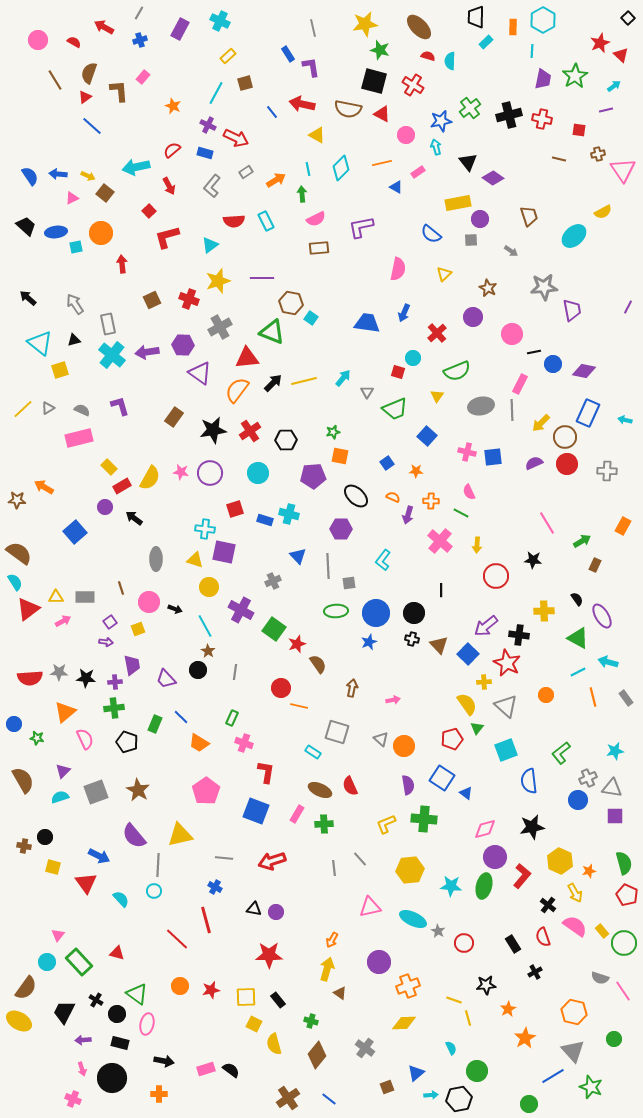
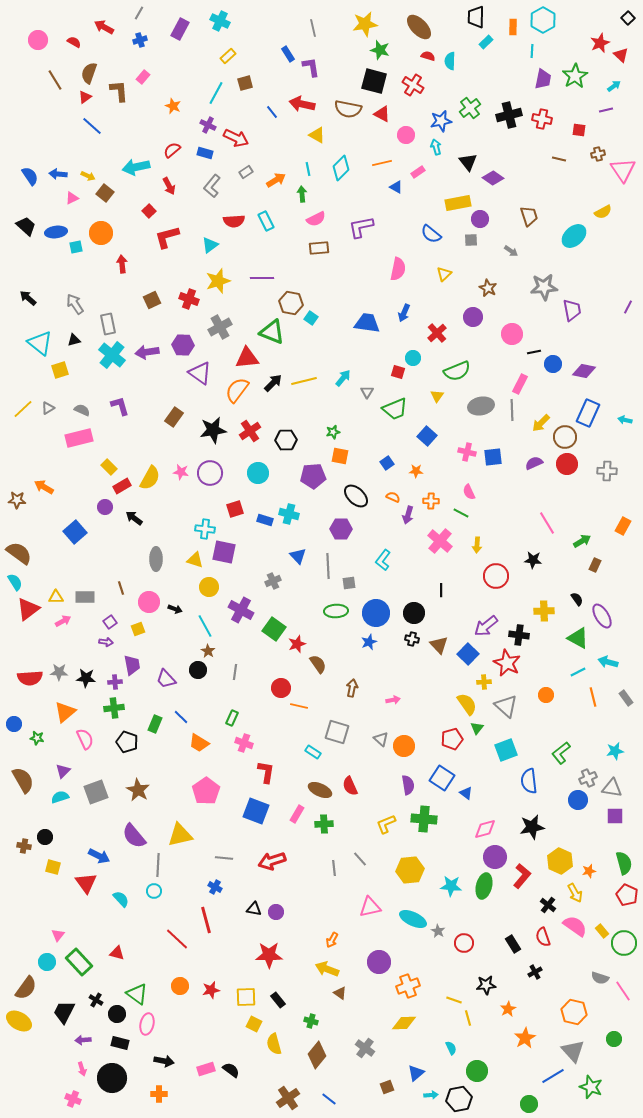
yellow arrow at (327, 969): rotated 85 degrees counterclockwise
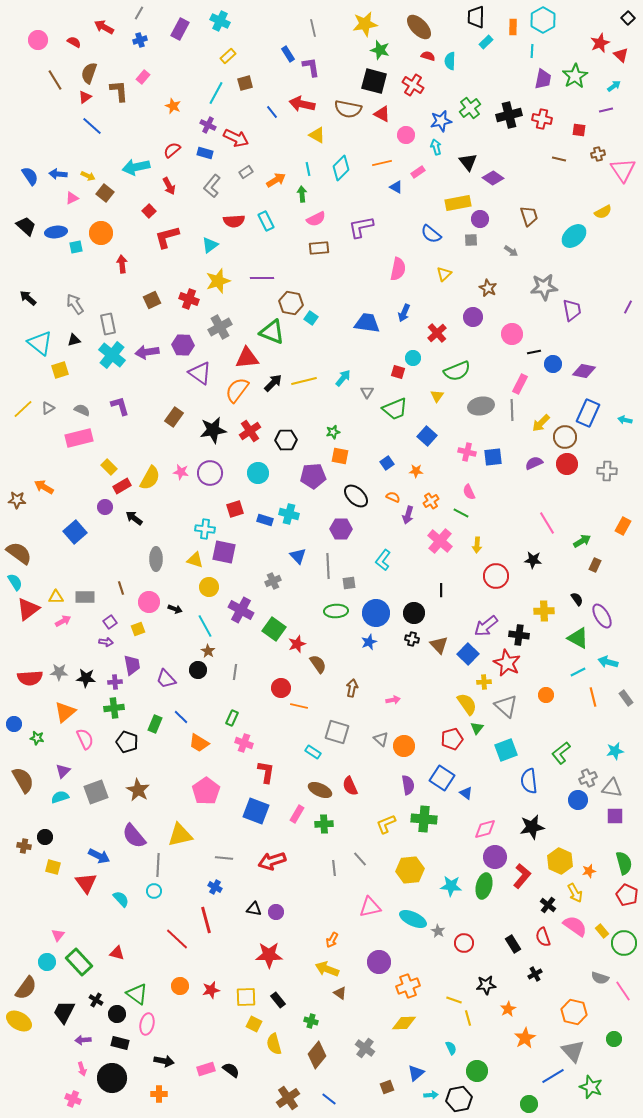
orange cross at (431, 501): rotated 35 degrees counterclockwise
black cross at (535, 972): moved 2 px down
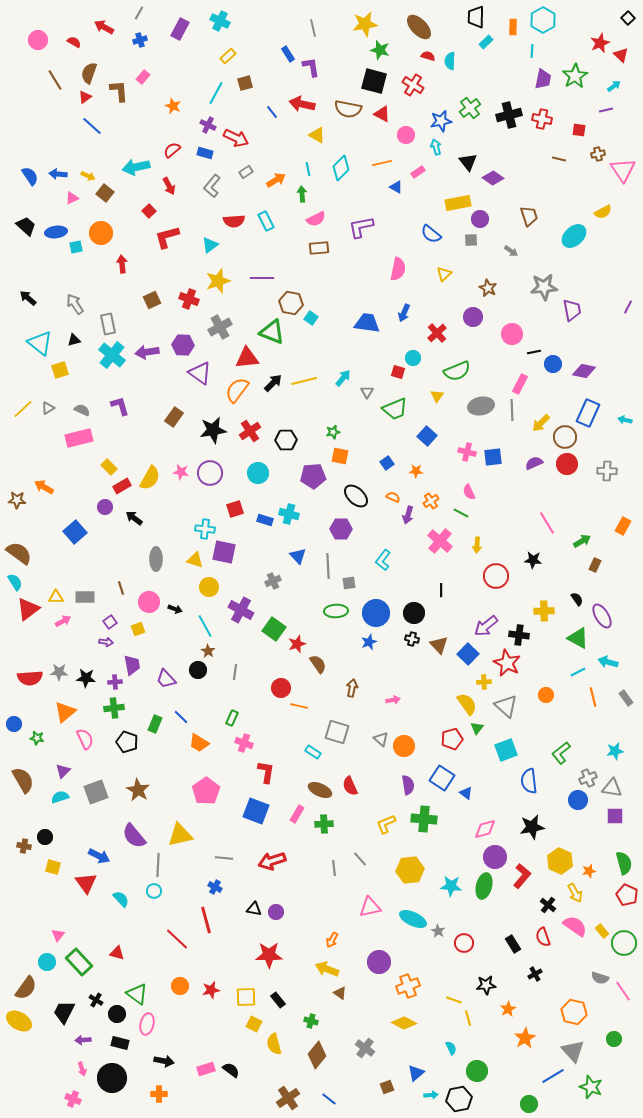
yellow diamond at (404, 1023): rotated 30 degrees clockwise
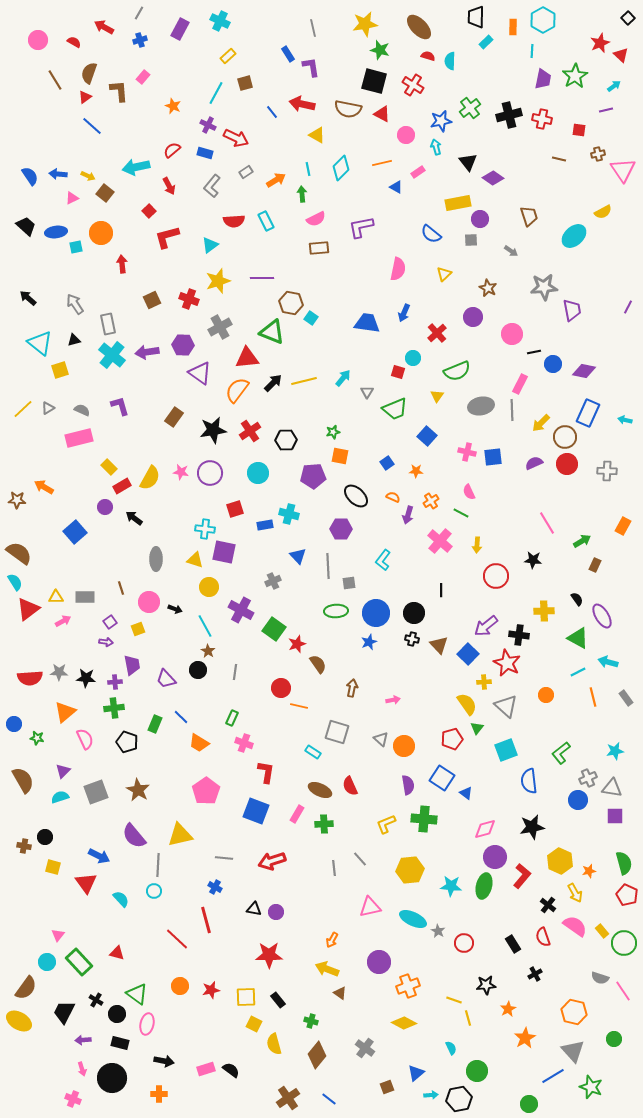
blue rectangle at (265, 520): moved 5 px down; rotated 28 degrees counterclockwise
